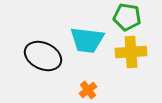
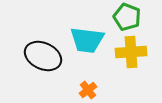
green pentagon: rotated 12 degrees clockwise
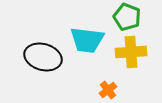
black ellipse: moved 1 px down; rotated 9 degrees counterclockwise
orange cross: moved 20 px right
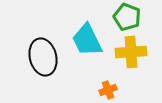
cyan trapezoid: rotated 57 degrees clockwise
black ellipse: rotated 60 degrees clockwise
orange cross: rotated 18 degrees clockwise
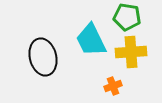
green pentagon: rotated 12 degrees counterclockwise
cyan trapezoid: moved 4 px right
orange cross: moved 5 px right, 4 px up
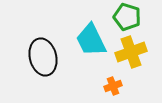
green pentagon: rotated 8 degrees clockwise
yellow cross: rotated 16 degrees counterclockwise
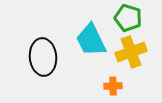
green pentagon: moved 1 px right, 1 px down
black ellipse: rotated 9 degrees clockwise
orange cross: rotated 18 degrees clockwise
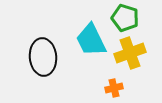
green pentagon: moved 3 px left
yellow cross: moved 1 px left, 1 px down
orange cross: moved 1 px right, 2 px down; rotated 12 degrees counterclockwise
